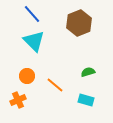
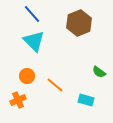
green semicircle: moved 11 px right; rotated 128 degrees counterclockwise
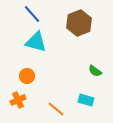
cyan triangle: moved 2 px right, 1 px down; rotated 30 degrees counterclockwise
green semicircle: moved 4 px left, 1 px up
orange line: moved 1 px right, 24 px down
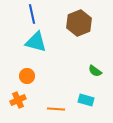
blue line: rotated 30 degrees clockwise
orange line: rotated 36 degrees counterclockwise
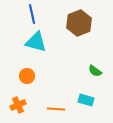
orange cross: moved 5 px down
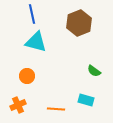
green semicircle: moved 1 px left
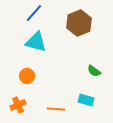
blue line: moved 2 px right, 1 px up; rotated 54 degrees clockwise
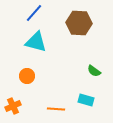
brown hexagon: rotated 25 degrees clockwise
orange cross: moved 5 px left, 1 px down
